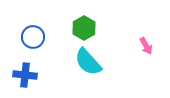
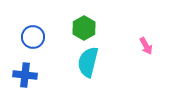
cyan semicircle: rotated 56 degrees clockwise
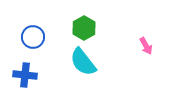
cyan semicircle: moved 5 px left; rotated 52 degrees counterclockwise
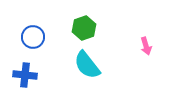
green hexagon: rotated 10 degrees clockwise
pink arrow: rotated 12 degrees clockwise
cyan semicircle: moved 4 px right, 3 px down
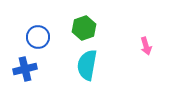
blue circle: moved 5 px right
cyan semicircle: rotated 48 degrees clockwise
blue cross: moved 6 px up; rotated 20 degrees counterclockwise
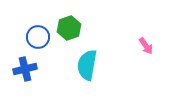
green hexagon: moved 15 px left
pink arrow: rotated 18 degrees counterclockwise
